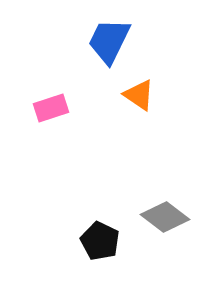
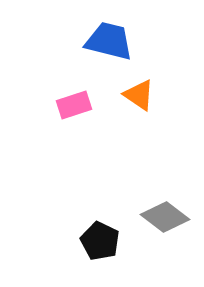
blue trapezoid: rotated 78 degrees clockwise
pink rectangle: moved 23 px right, 3 px up
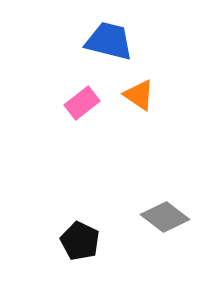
pink rectangle: moved 8 px right, 2 px up; rotated 20 degrees counterclockwise
black pentagon: moved 20 px left
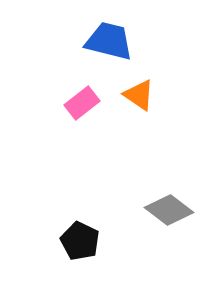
gray diamond: moved 4 px right, 7 px up
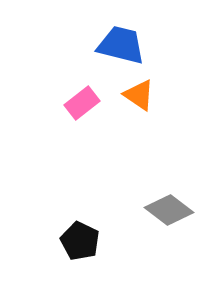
blue trapezoid: moved 12 px right, 4 px down
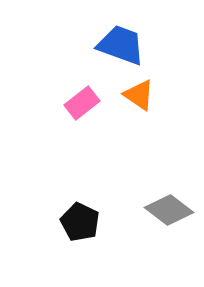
blue trapezoid: rotated 6 degrees clockwise
black pentagon: moved 19 px up
